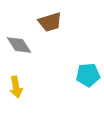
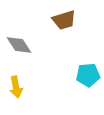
brown trapezoid: moved 14 px right, 2 px up
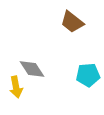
brown trapezoid: moved 8 px right, 2 px down; rotated 55 degrees clockwise
gray diamond: moved 13 px right, 24 px down
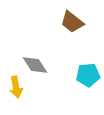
gray diamond: moved 3 px right, 4 px up
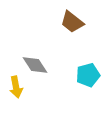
cyan pentagon: rotated 10 degrees counterclockwise
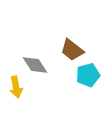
brown trapezoid: moved 28 px down
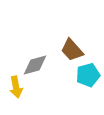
brown trapezoid: rotated 10 degrees clockwise
gray diamond: rotated 72 degrees counterclockwise
